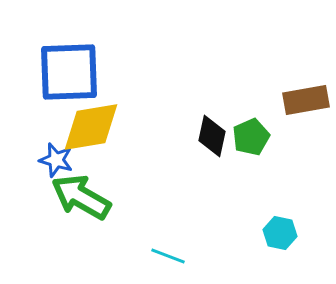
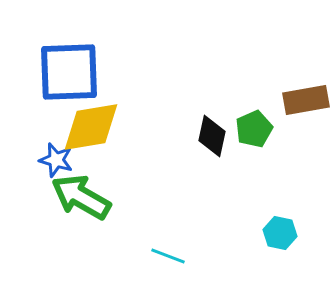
green pentagon: moved 3 px right, 8 px up
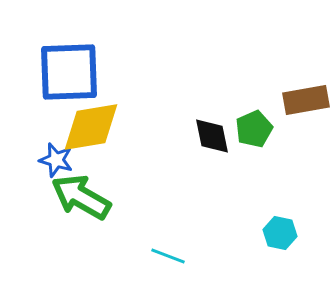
black diamond: rotated 24 degrees counterclockwise
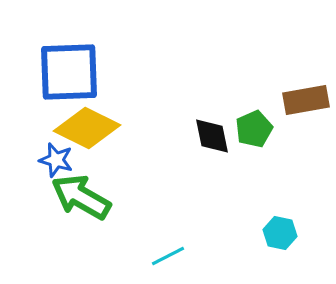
yellow diamond: moved 4 px left, 1 px down; rotated 36 degrees clockwise
cyan line: rotated 48 degrees counterclockwise
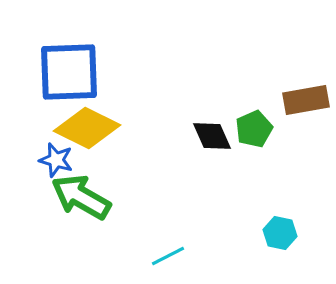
black diamond: rotated 12 degrees counterclockwise
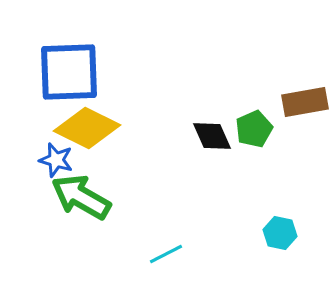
brown rectangle: moved 1 px left, 2 px down
cyan line: moved 2 px left, 2 px up
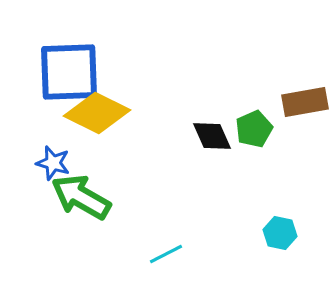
yellow diamond: moved 10 px right, 15 px up
blue star: moved 3 px left, 3 px down
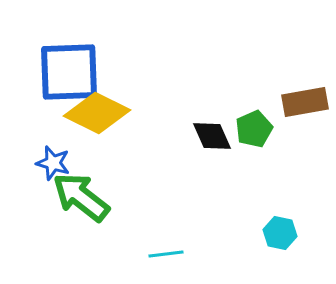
green arrow: rotated 8 degrees clockwise
cyan line: rotated 20 degrees clockwise
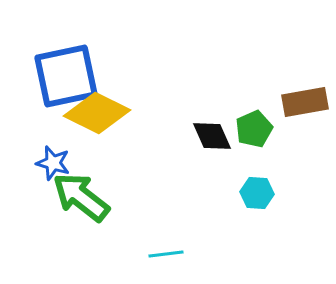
blue square: moved 3 px left, 4 px down; rotated 10 degrees counterclockwise
cyan hexagon: moved 23 px left, 40 px up; rotated 8 degrees counterclockwise
